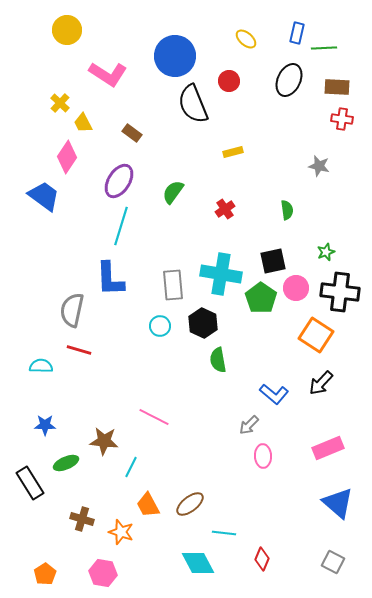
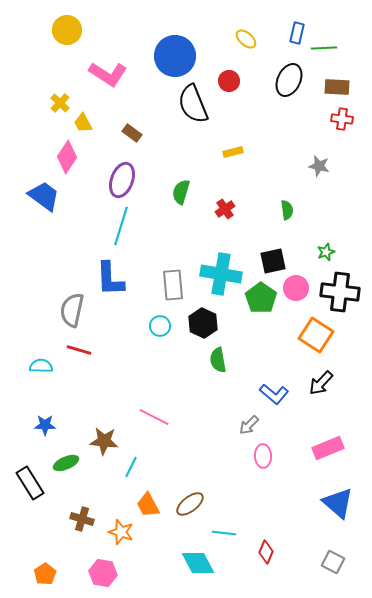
purple ellipse at (119, 181): moved 3 px right, 1 px up; rotated 12 degrees counterclockwise
green semicircle at (173, 192): moved 8 px right; rotated 20 degrees counterclockwise
red diamond at (262, 559): moved 4 px right, 7 px up
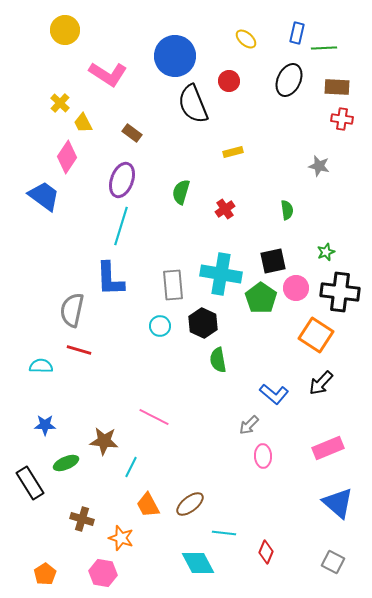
yellow circle at (67, 30): moved 2 px left
orange star at (121, 532): moved 6 px down
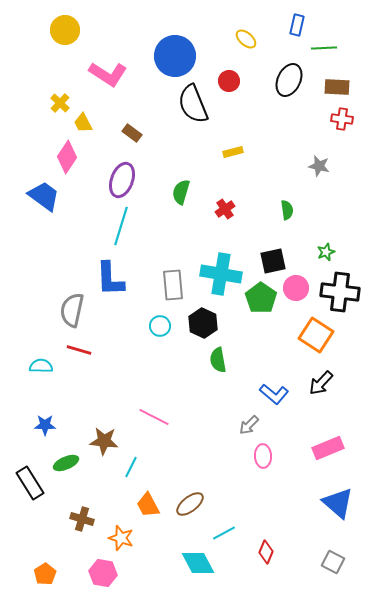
blue rectangle at (297, 33): moved 8 px up
cyan line at (224, 533): rotated 35 degrees counterclockwise
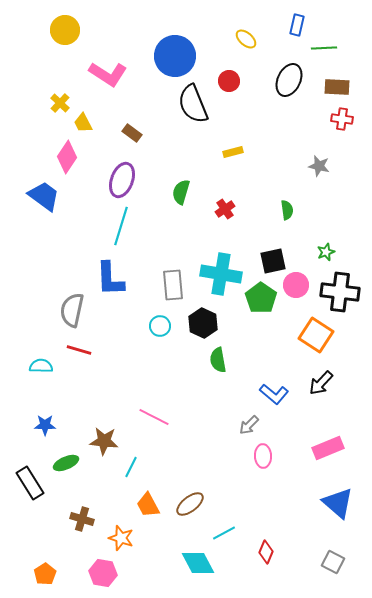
pink circle at (296, 288): moved 3 px up
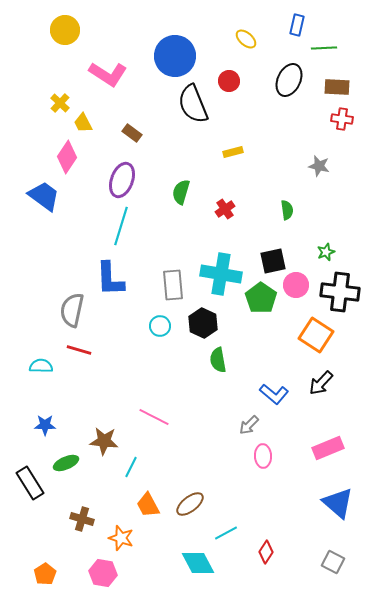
cyan line at (224, 533): moved 2 px right
red diamond at (266, 552): rotated 10 degrees clockwise
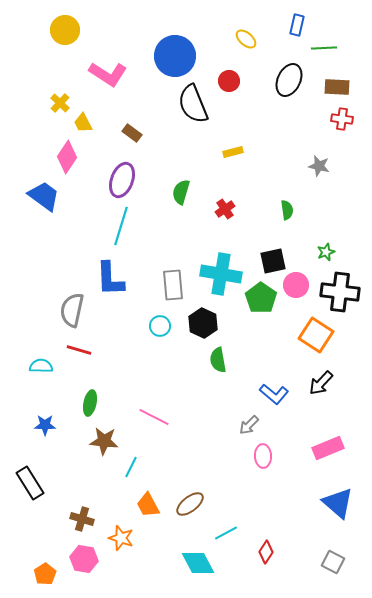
green ellipse at (66, 463): moved 24 px right, 60 px up; rotated 55 degrees counterclockwise
pink hexagon at (103, 573): moved 19 px left, 14 px up
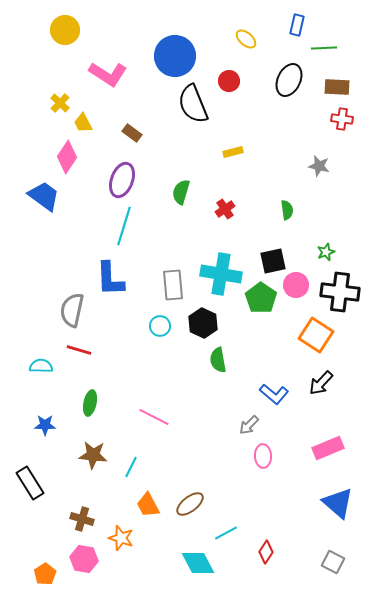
cyan line at (121, 226): moved 3 px right
brown star at (104, 441): moved 11 px left, 14 px down
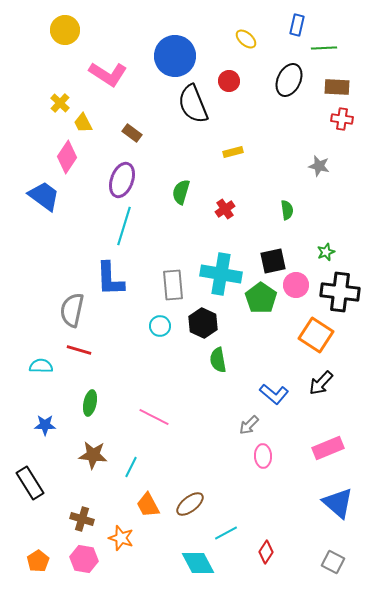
orange pentagon at (45, 574): moved 7 px left, 13 px up
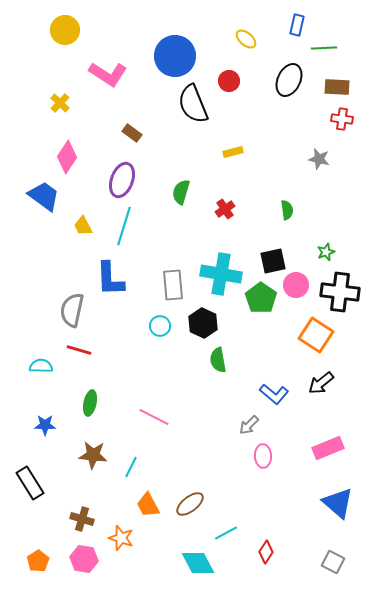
yellow trapezoid at (83, 123): moved 103 px down
gray star at (319, 166): moved 7 px up
black arrow at (321, 383): rotated 8 degrees clockwise
